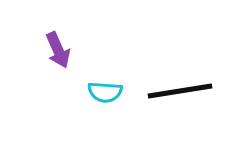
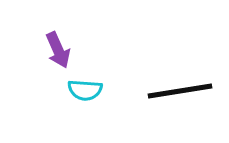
cyan semicircle: moved 20 px left, 2 px up
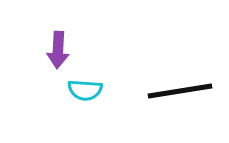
purple arrow: rotated 27 degrees clockwise
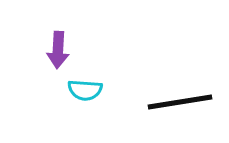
black line: moved 11 px down
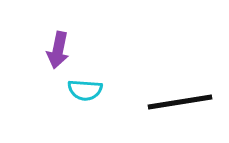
purple arrow: rotated 9 degrees clockwise
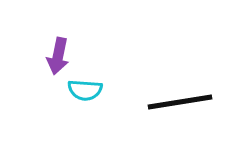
purple arrow: moved 6 px down
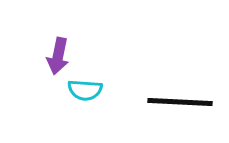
black line: rotated 12 degrees clockwise
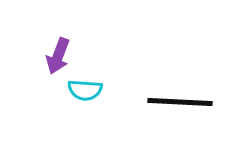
purple arrow: rotated 9 degrees clockwise
